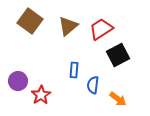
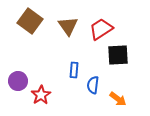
brown triangle: rotated 25 degrees counterclockwise
black square: rotated 25 degrees clockwise
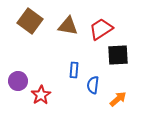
brown triangle: rotated 45 degrees counterclockwise
orange arrow: rotated 78 degrees counterclockwise
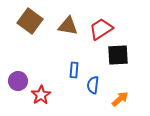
orange arrow: moved 2 px right
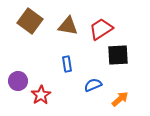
blue rectangle: moved 7 px left, 6 px up; rotated 14 degrees counterclockwise
blue semicircle: rotated 60 degrees clockwise
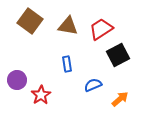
black square: rotated 25 degrees counterclockwise
purple circle: moved 1 px left, 1 px up
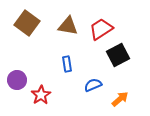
brown square: moved 3 px left, 2 px down
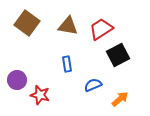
red star: moved 1 px left; rotated 24 degrees counterclockwise
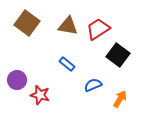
red trapezoid: moved 3 px left
black square: rotated 25 degrees counterclockwise
blue rectangle: rotated 42 degrees counterclockwise
orange arrow: rotated 18 degrees counterclockwise
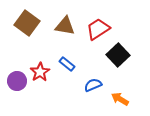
brown triangle: moved 3 px left
black square: rotated 10 degrees clockwise
purple circle: moved 1 px down
red star: moved 23 px up; rotated 24 degrees clockwise
orange arrow: rotated 90 degrees counterclockwise
